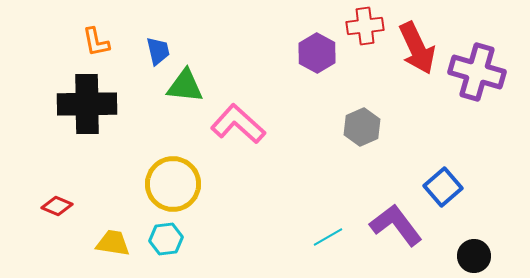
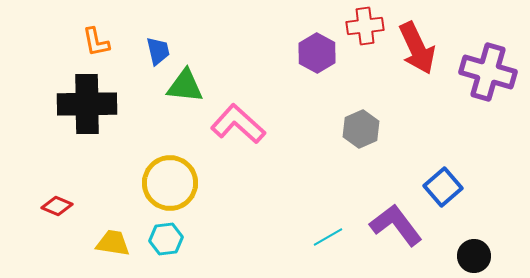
purple cross: moved 11 px right
gray hexagon: moved 1 px left, 2 px down
yellow circle: moved 3 px left, 1 px up
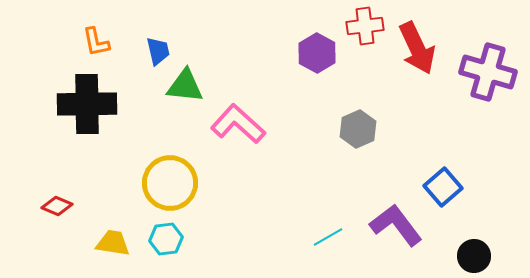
gray hexagon: moved 3 px left
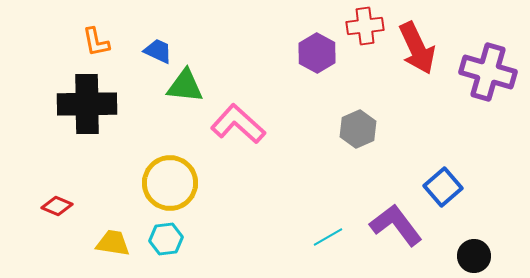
blue trapezoid: rotated 52 degrees counterclockwise
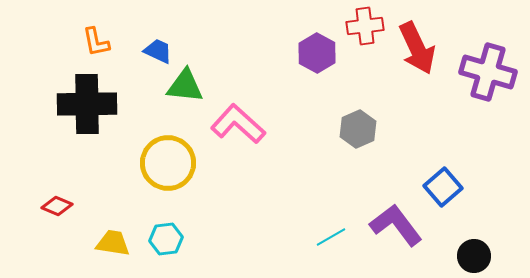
yellow circle: moved 2 px left, 20 px up
cyan line: moved 3 px right
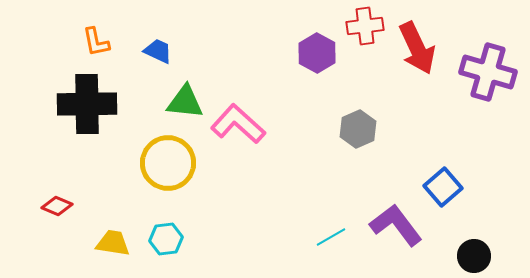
green triangle: moved 16 px down
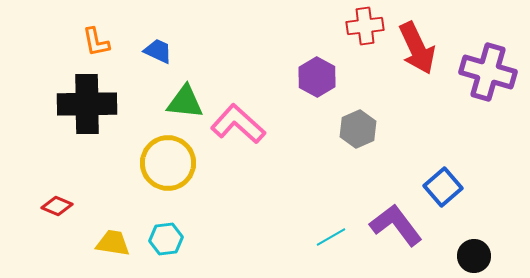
purple hexagon: moved 24 px down
